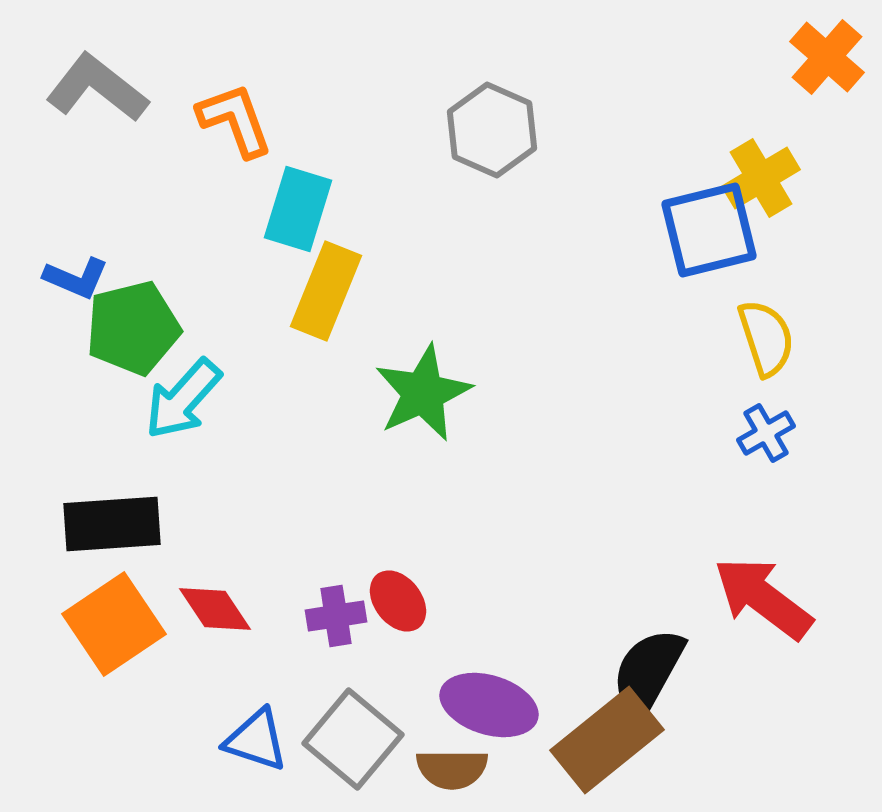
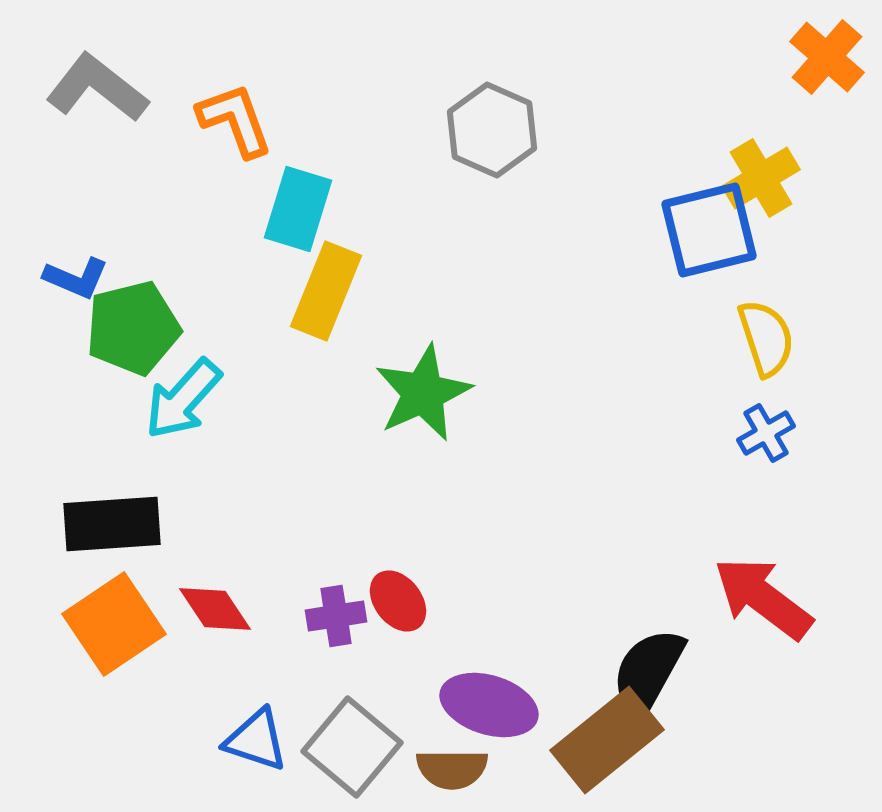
gray square: moved 1 px left, 8 px down
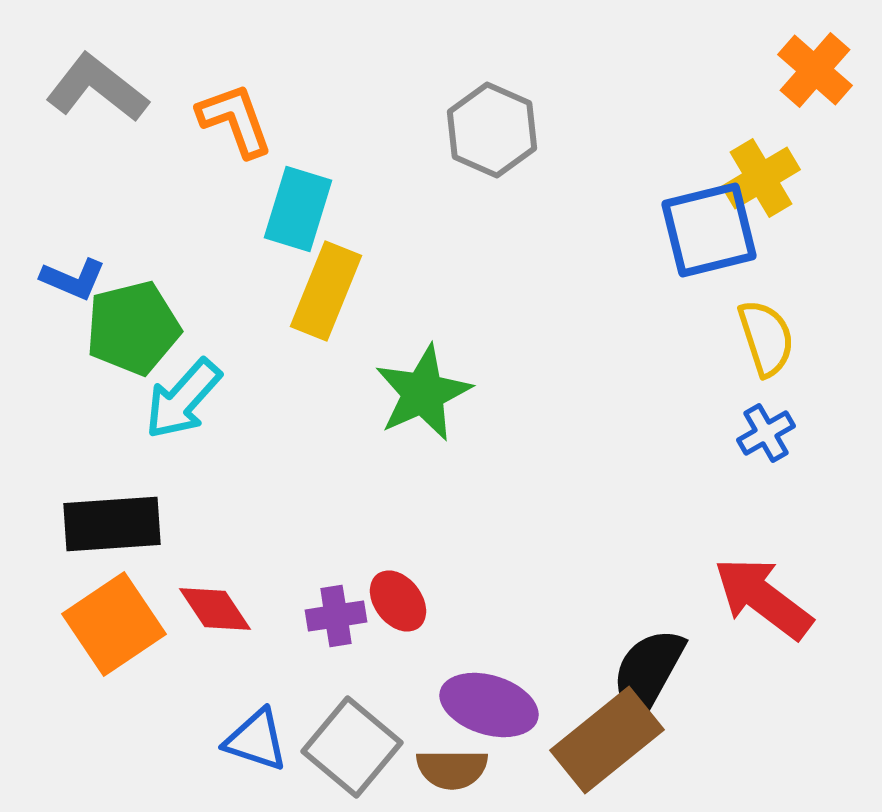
orange cross: moved 12 px left, 13 px down
blue L-shape: moved 3 px left, 1 px down
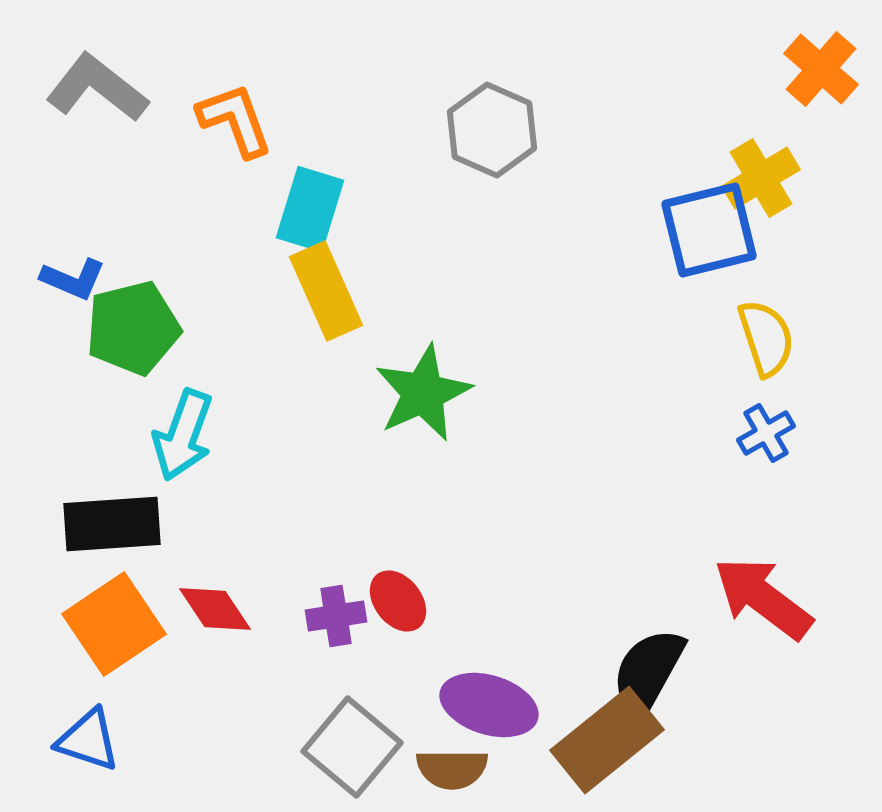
orange cross: moved 6 px right, 1 px up
cyan rectangle: moved 12 px right
yellow rectangle: rotated 46 degrees counterclockwise
cyan arrow: moved 36 px down; rotated 22 degrees counterclockwise
blue triangle: moved 168 px left
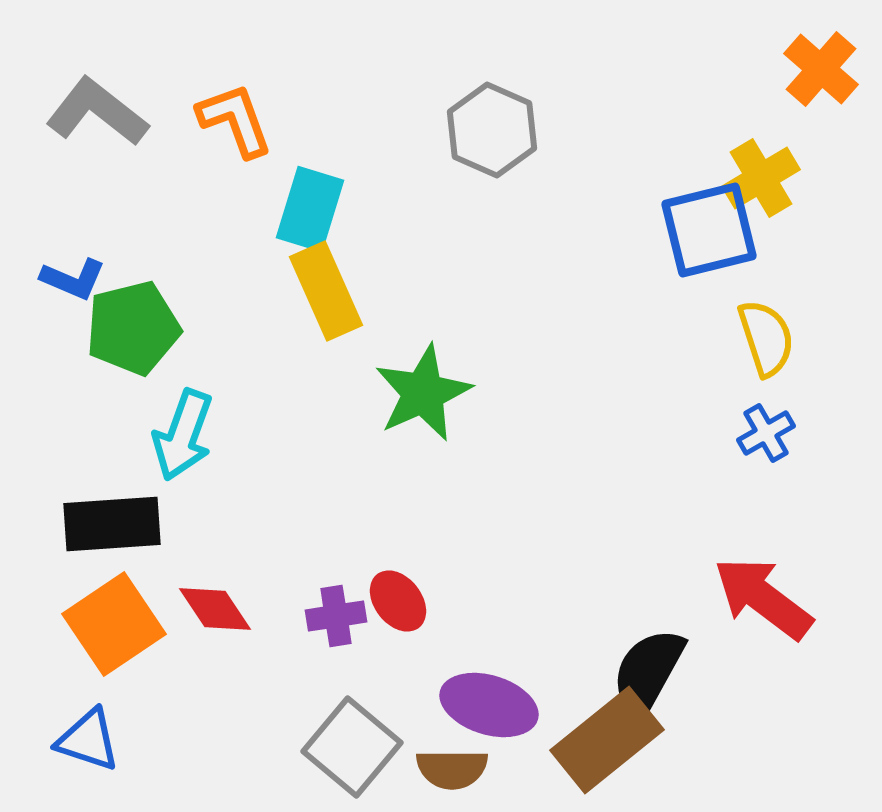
gray L-shape: moved 24 px down
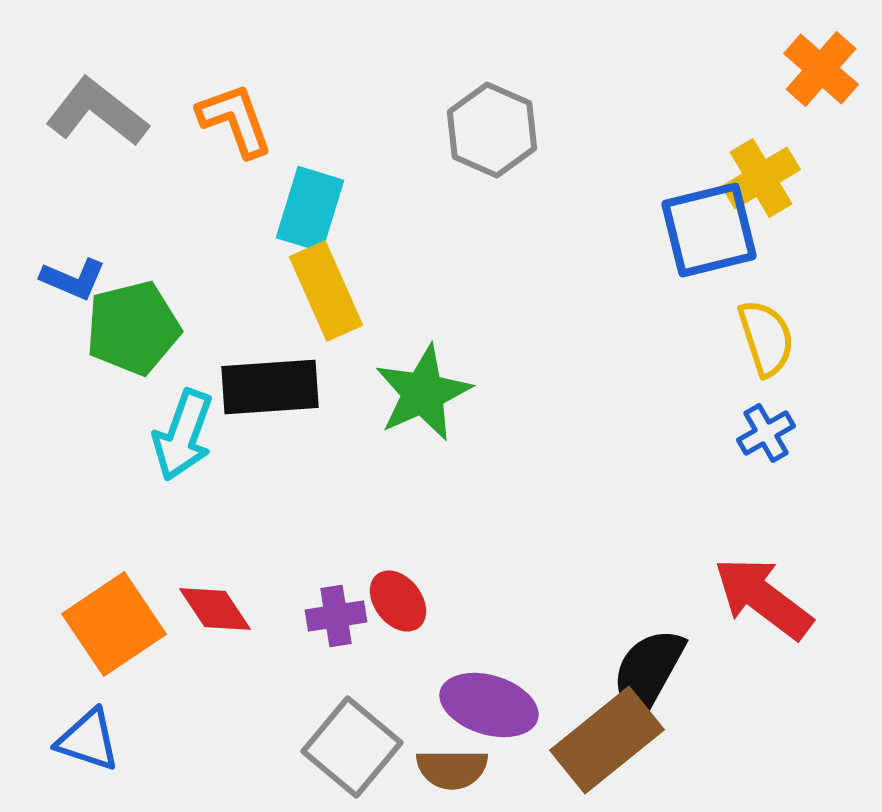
black rectangle: moved 158 px right, 137 px up
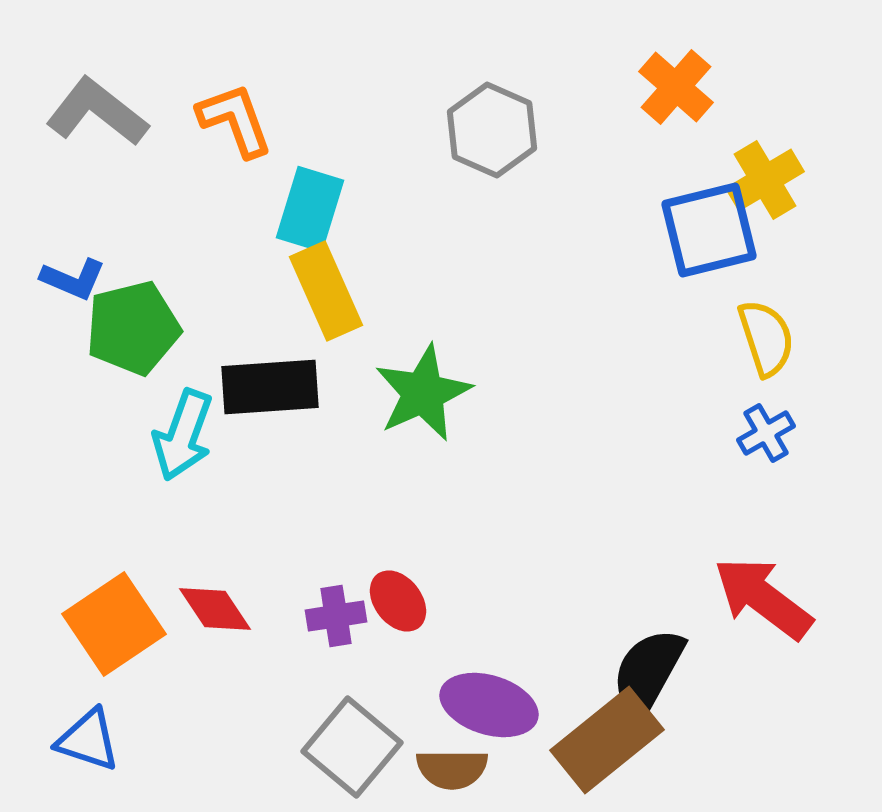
orange cross: moved 145 px left, 18 px down
yellow cross: moved 4 px right, 2 px down
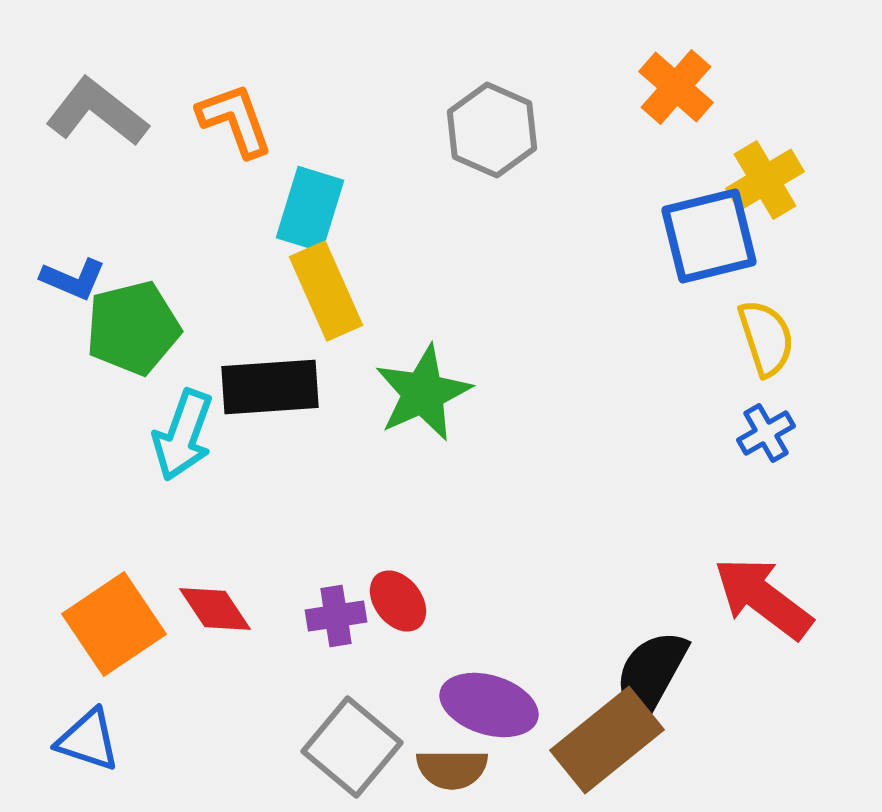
blue square: moved 6 px down
black semicircle: moved 3 px right, 2 px down
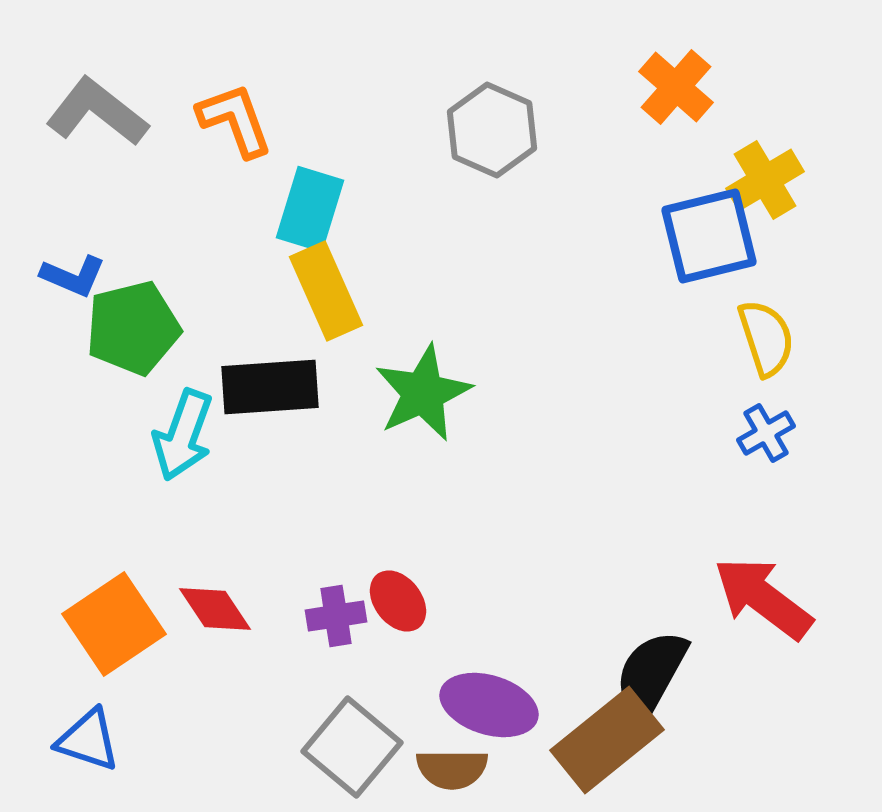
blue L-shape: moved 3 px up
